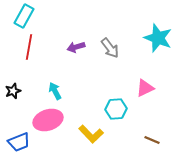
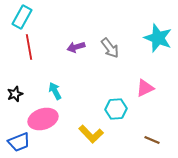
cyan rectangle: moved 2 px left, 1 px down
red line: rotated 20 degrees counterclockwise
black star: moved 2 px right, 3 px down
pink ellipse: moved 5 px left, 1 px up
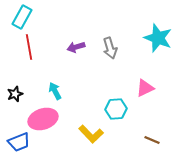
gray arrow: rotated 20 degrees clockwise
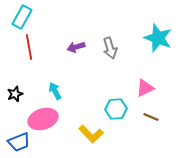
brown line: moved 1 px left, 23 px up
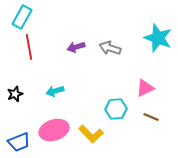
gray arrow: rotated 125 degrees clockwise
cyan arrow: rotated 78 degrees counterclockwise
pink ellipse: moved 11 px right, 11 px down
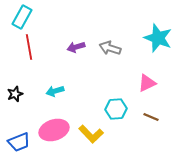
pink triangle: moved 2 px right, 5 px up
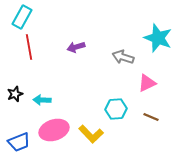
gray arrow: moved 13 px right, 9 px down
cyan arrow: moved 13 px left, 9 px down; rotated 18 degrees clockwise
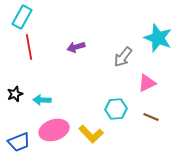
gray arrow: rotated 70 degrees counterclockwise
